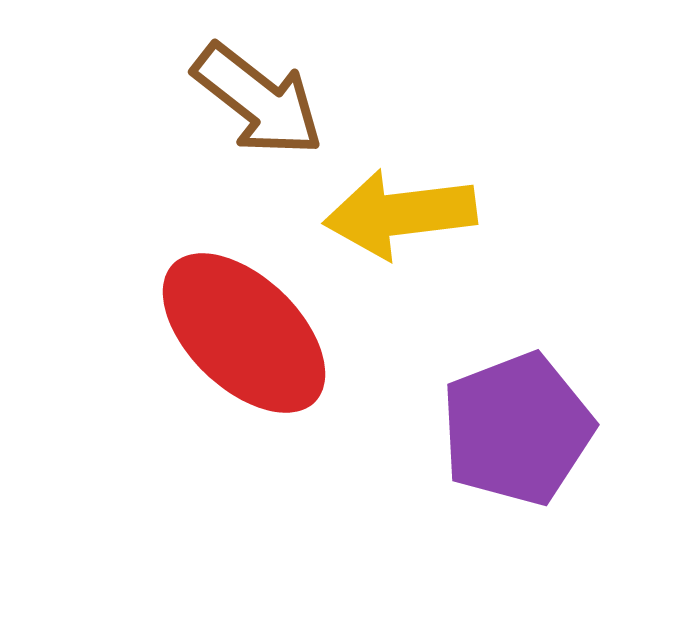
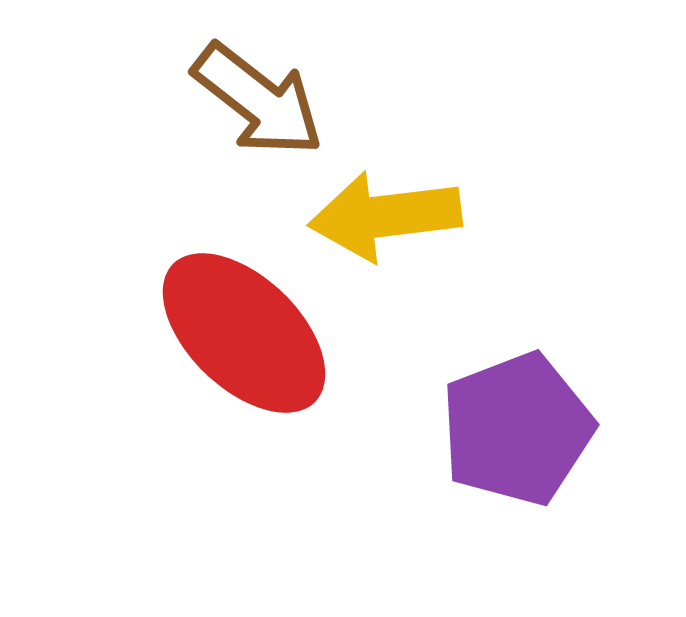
yellow arrow: moved 15 px left, 2 px down
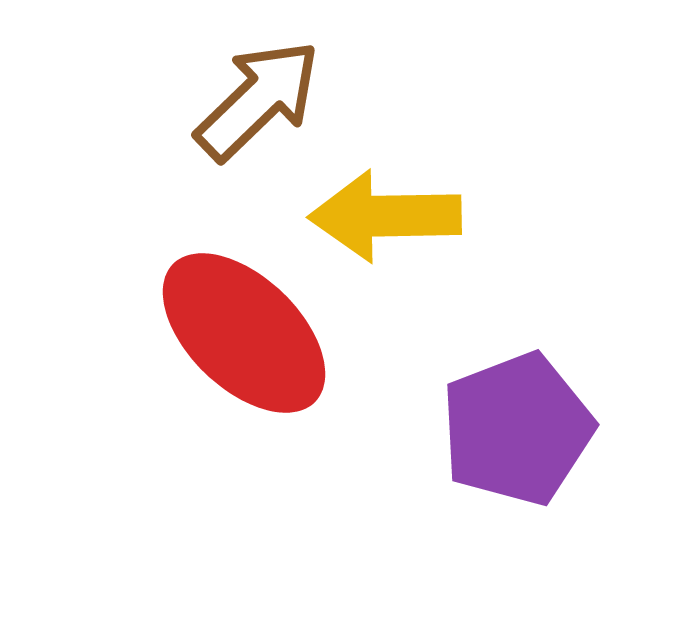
brown arrow: rotated 82 degrees counterclockwise
yellow arrow: rotated 6 degrees clockwise
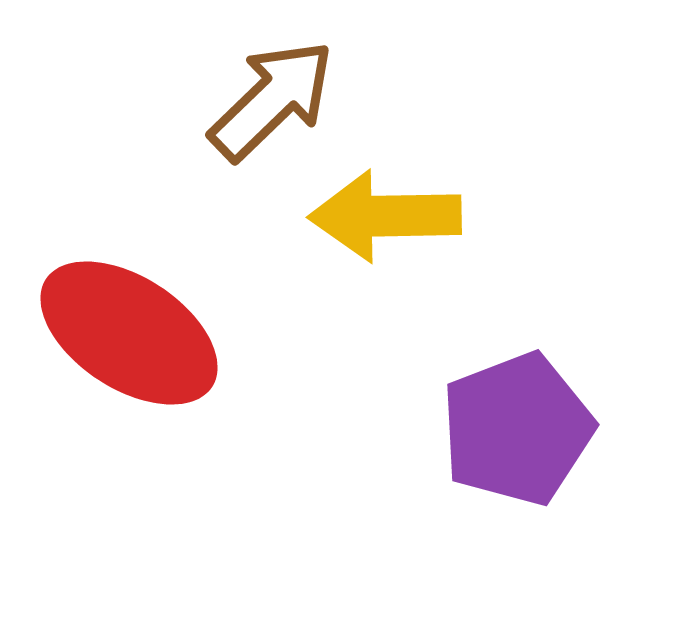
brown arrow: moved 14 px right
red ellipse: moved 115 px left; rotated 11 degrees counterclockwise
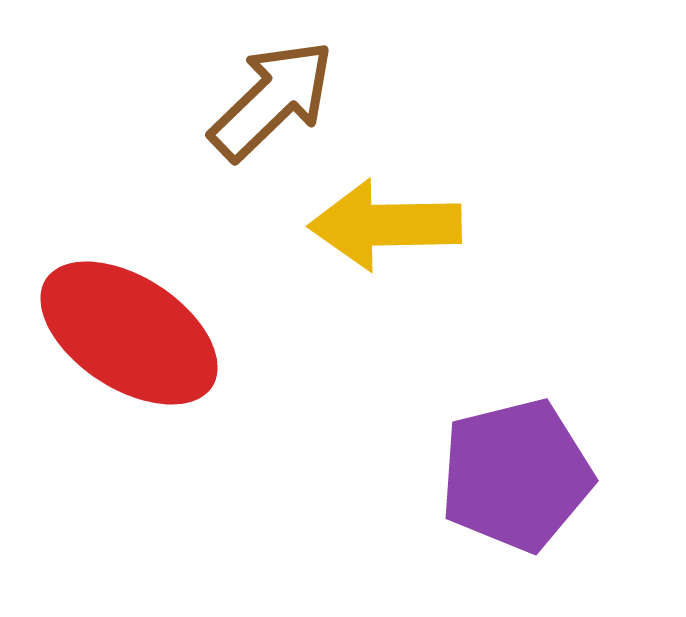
yellow arrow: moved 9 px down
purple pentagon: moved 1 px left, 46 px down; rotated 7 degrees clockwise
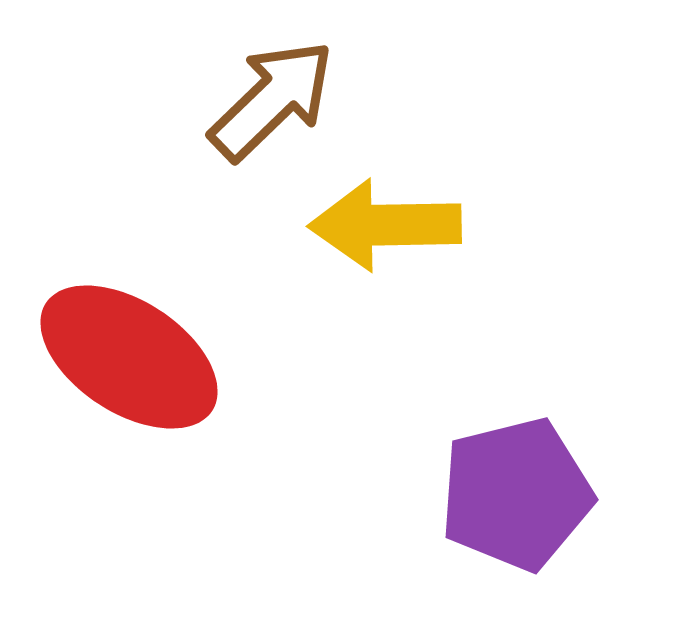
red ellipse: moved 24 px down
purple pentagon: moved 19 px down
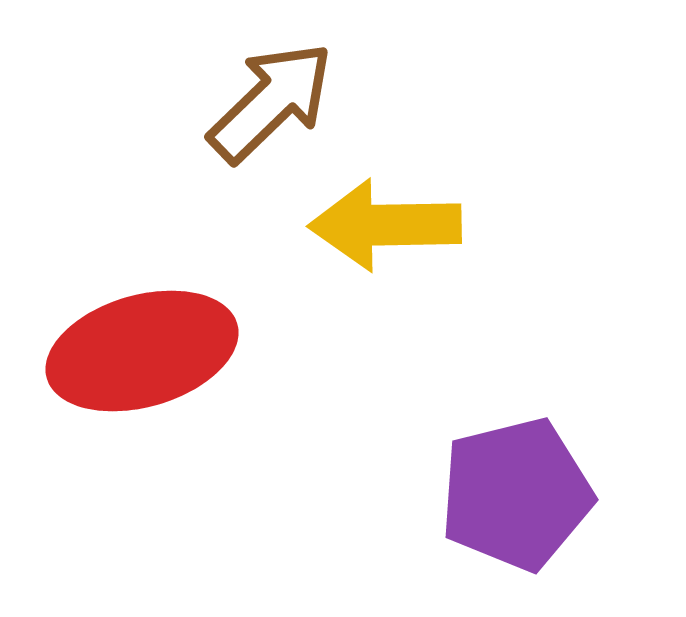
brown arrow: moved 1 px left, 2 px down
red ellipse: moved 13 px right, 6 px up; rotated 49 degrees counterclockwise
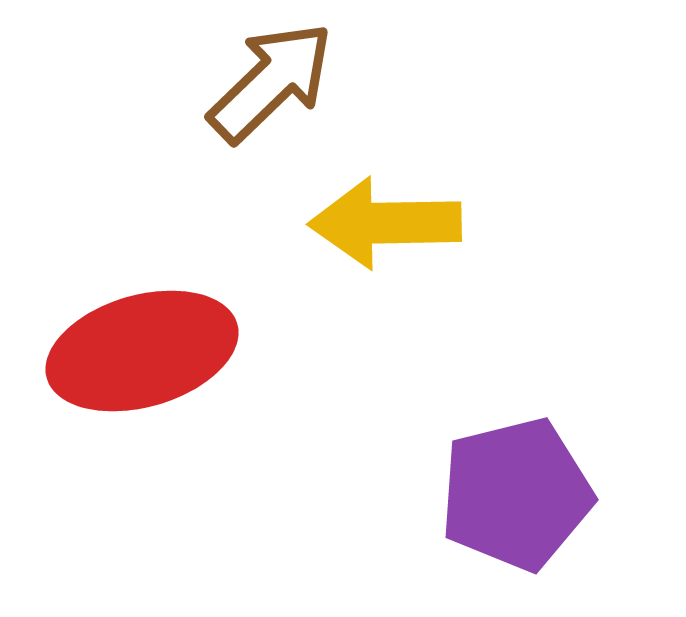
brown arrow: moved 20 px up
yellow arrow: moved 2 px up
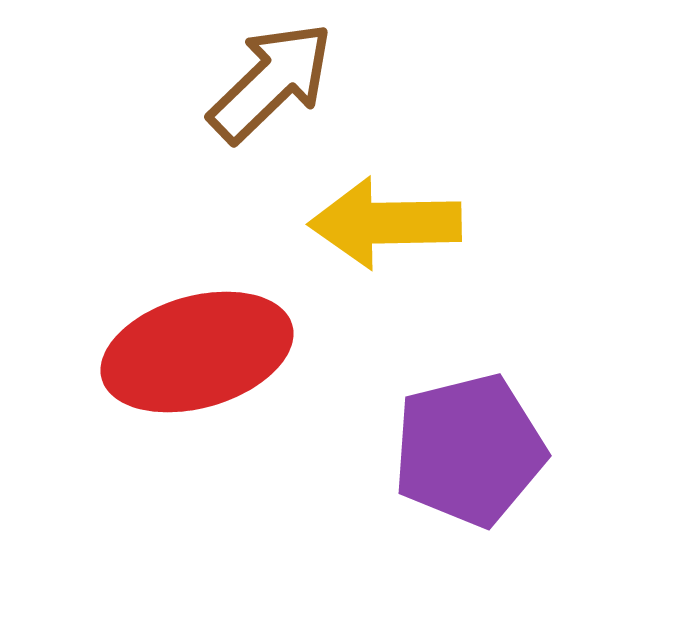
red ellipse: moved 55 px right, 1 px down
purple pentagon: moved 47 px left, 44 px up
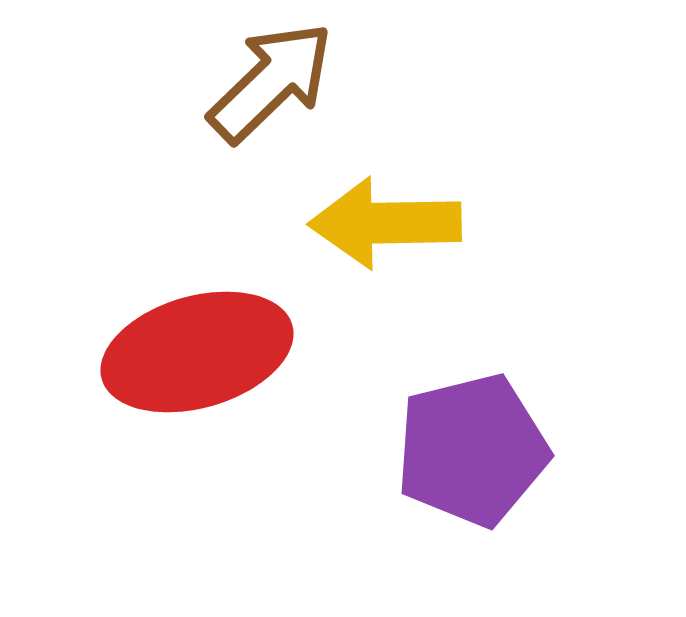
purple pentagon: moved 3 px right
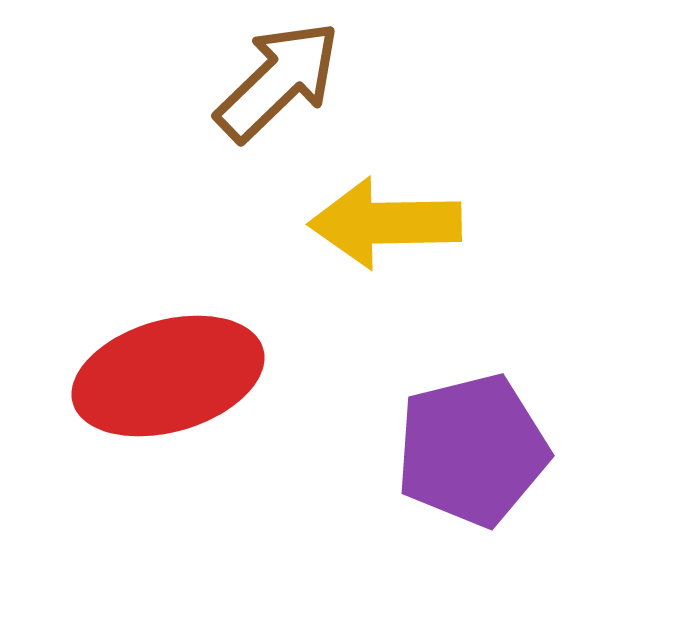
brown arrow: moved 7 px right, 1 px up
red ellipse: moved 29 px left, 24 px down
